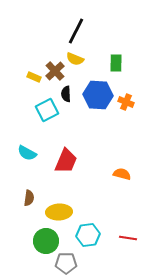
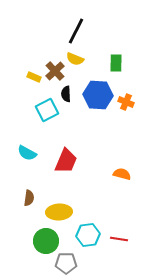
red line: moved 9 px left, 1 px down
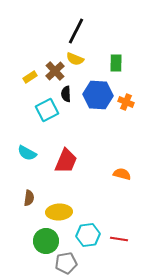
yellow rectangle: moved 4 px left; rotated 56 degrees counterclockwise
gray pentagon: rotated 10 degrees counterclockwise
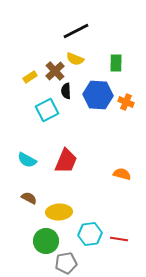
black line: rotated 36 degrees clockwise
black semicircle: moved 3 px up
cyan semicircle: moved 7 px down
brown semicircle: rotated 70 degrees counterclockwise
cyan hexagon: moved 2 px right, 1 px up
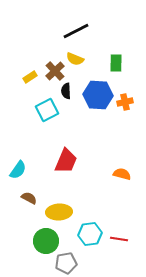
orange cross: moved 1 px left; rotated 35 degrees counterclockwise
cyan semicircle: moved 9 px left, 10 px down; rotated 84 degrees counterclockwise
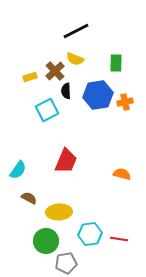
yellow rectangle: rotated 16 degrees clockwise
blue hexagon: rotated 12 degrees counterclockwise
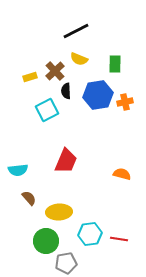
yellow semicircle: moved 4 px right
green rectangle: moved 1 px left, 1 px down
cyan semicircle: rotated 48 degrees clockwise
brown semicircle: rotated 21 degrees clockwise
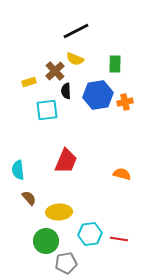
yellow semicircle: moved 4 px left
yellow rectangle: moved 1 px left, 5 px down
cyan square: rotated 20 degrees clockwise
cyan semicircle: rotated 90 degrees clockwise
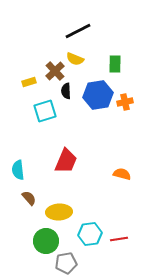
black line: moved 2 px right
cyan square: moved 2 px left, 1 px down; rotated 10 degrees counterclockwise
red line: rotated 18 degrees counterclockwise
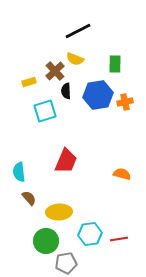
cyan semicircle: moved 1 px right, 2 px down
